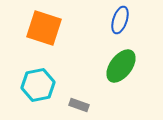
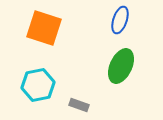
green ellipse: rotated 12 degrees counterclockwise
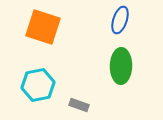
orange square: moved 1 px left, 1 px up
green ellipse: rotated 24 degrees counterclockwise
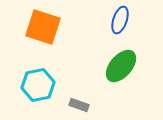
green ellipse: rotated 40 degrees clockwise
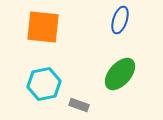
orange square: rotated 12 degrees counterclockwise
green ellipse: moved 1 px left, 8 px down
cyan hexagon: moved 6 px right, 1 px up
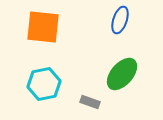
green ellipse: moved 2 px right
gray rectangle: moved 11 px right, 3 px up
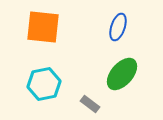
blue ellipse: moved 2 px left, 7 px down
gray rectangle: moved 2 px down; rotated 18 degrees clockwise
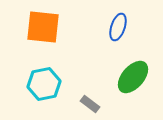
green ellipse: moved 11 px right, 3 px down
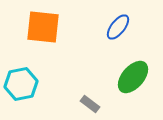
blue ellipse: rotated 20 degrees clockwise
cyan hexagon: moved 23 px left
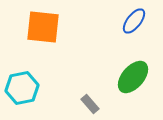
blue ellipse: moved 16 px right, 6 px up
cyan hexagon: moved 1 px right, 4 px down
gray rectangle: rotated 12 degrees clockwise
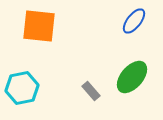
orange square: moved 4 px left, 1 px up
green ellipse: moved 1 px left
gray rectangle: moved 1 px right, 13 px up
